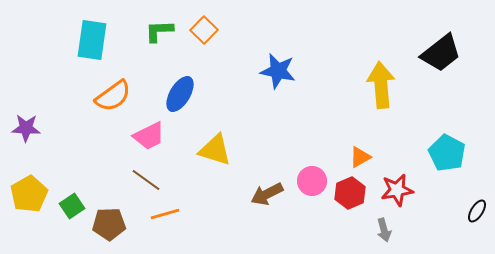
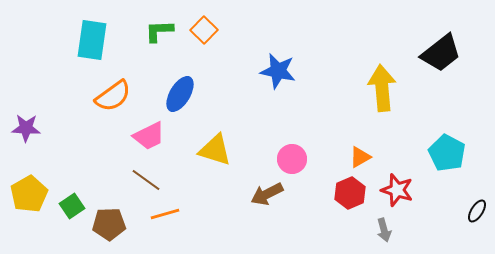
yellow arrow: moved 1 px right, 3 px down
pink circle: moved 20 px left, 22 px up
red star: rotated 28 degrees clockwise
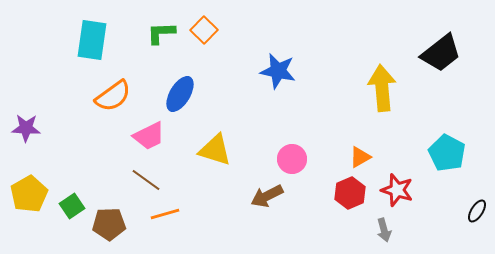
green L-shape: moved 2 px right, 2 px down
brown arrow: moved 2 px down
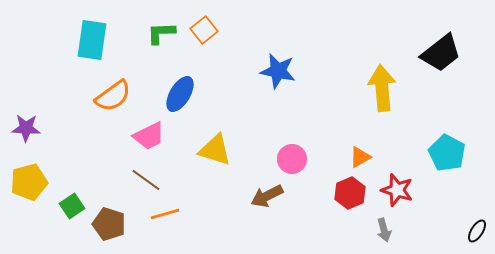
orange square: rotated 8 degrees clockwise
yellow pentagon: moved 12 px up; rotated 15 degrees clockwise
black ellipse: moved 20 px down
brown pentagon: rotated 20 degrees clockwise
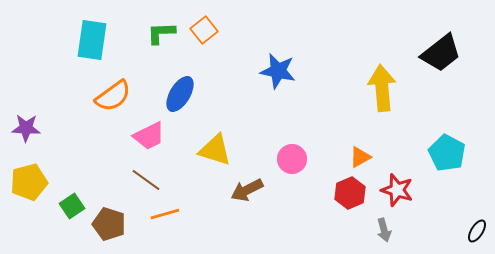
brown arrow: moved 20 px left, 6 px up
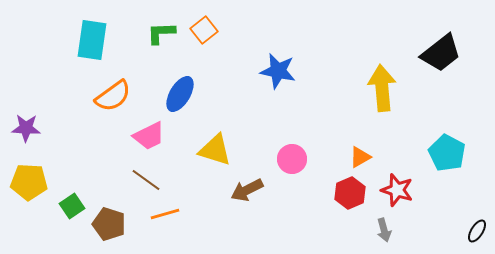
yellow pentagon: rotated 18 degrees clockwise
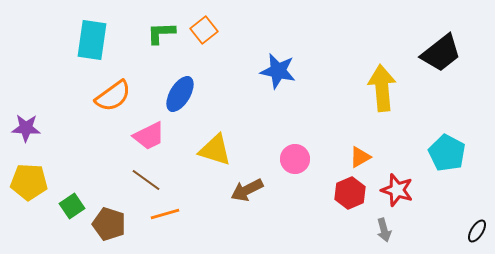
pink circle: moved 3 px right
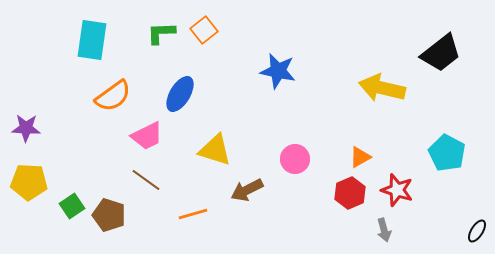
yellow arrow: rotated 72 degrees counterclockwise
pink trapezoid: moved 2 px left
orange line: moved 28 px right
brown pentagon: moved 9 px up
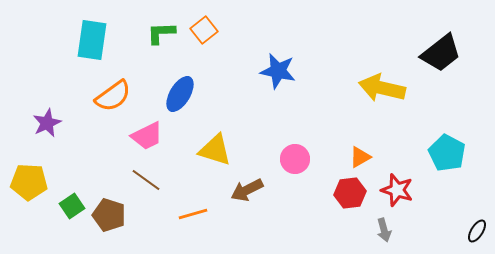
purple star: moved 21 px right, 5 px up; rotated 28 degrees counterclockwise
red hexagon: rotated 16 degrees clockwise
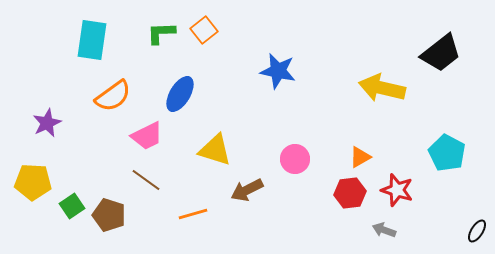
yellow pentagon: moved 4 px right
gray arrow: rotated 125 degrees clockwise
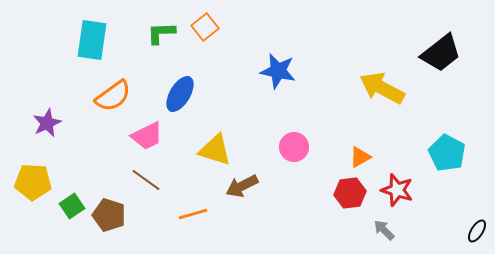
orange square: moved 1 px right, 3 px up
yellow arrow: rotated 15 degrees clockwise
pink circle: moved 1 px left, 12 px up
brown arrow: moved 5 px left, 4 px up
gray arrow: rotated 25 degrees clockwise
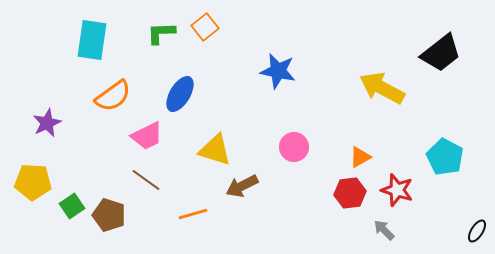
cyan pentagon: moved 2 px left, 4 px down
